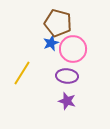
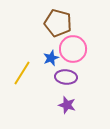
blue star: moved 15 px down
purple ellipse: moved 1 px left, 1 px down
purple star: moved 4 px down
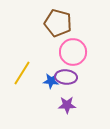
pink circle: moved 3 px down
blue star: moved 23 px down; rotated 28 degrees clockwise
purple star: rotated 18 degrees counterclockwise
